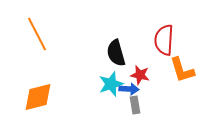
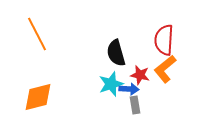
orange L-shape: moved 17 px left, 1 px up; rotated 68 degrees clockwise
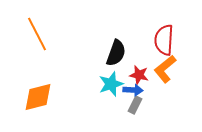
black semicircle: rotated 144 degrees counterclockwise
red star: moved 1 px left
blue arrow: moved 4 px right, 1 px down
gray rectangle: rotated 36 degrees clockwise
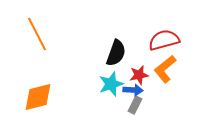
red semicircle: rotated 72 degrees clockwise
red star: rotated 24 degrees counterclockwise
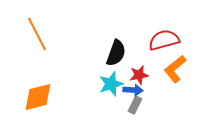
orange L-shape: moved 10 px right
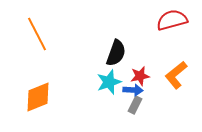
red semicircle: moved 8 px right, 20 px up
orange L-shape: moved 1 px right, 6 px down
red star: moved 1 px right, 1 px down
cyan star: moved 2 px left, 2 px up
orange diamond: rotated 8 degrees counterclockwise
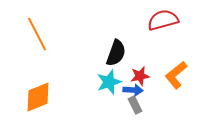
red semicircle: moved 9 px left
gray rectangle: rotated 54 degrees counterclockwise
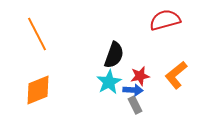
red semicircle: moved 2 px right
black semicircle: moved 2 px left, 2 px down
cyan star: rotated 10 degrees counterclockwise
orange diamond: moved 7 px up
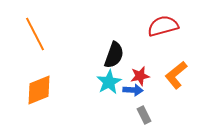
red semicircle: moved 2 px left, 6 px down
orange line: moved 2 px left
orange diamond: moved 1 px right
gray rectangle: moved 9 px right, 10 px down
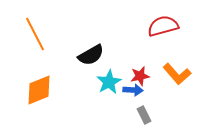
black semicircle: moved 23 px left; rotated 40 degrees clockwise
orange L-shape: moved 1 px right, 1 px up; rotated 92 degrees counterclockwise
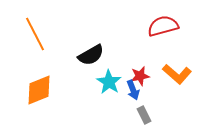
orange L-shape: rotated 8 degrees counterclockwise
cyan star: rotated 10 degrees counterclockwise
blue arrow: rotated 66 degrees clockwise
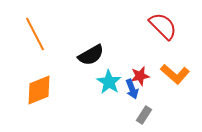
red semicircle: rotated 60 degrees clockwise
orange L-shape: moved 2 px left
blue arrow: moved 1 px left, 1 px up
gray rectangle: rotated 60 degrees clockwise
